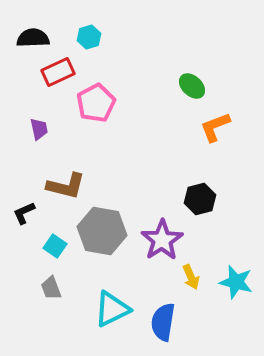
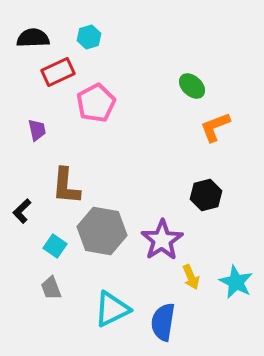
purple trapezoid: moved 2 px left, 1 px down
brown L-shape: rotated 81 degrees clockwise
black hexagon: moved 6 px right, 4 px up
black L-shape: moved 2 px left, 2 px up; rotated 20 degrees counterclockwise
cyan star: rotated 12 degrees clockwise
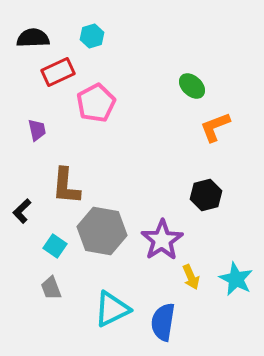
cyan hexagon: moved 3 px right, 1 px up
cyan star: moved 3 px up
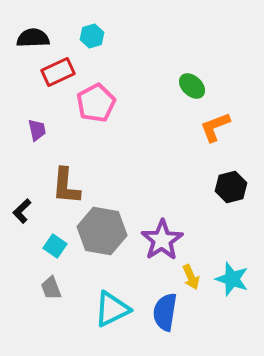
black hexagon: moved 25 px right, 8 px up
cyan star: moved 4 px left; rotated 8 degrees counterclockwise
blue semicircle: moved 2 px right, 10 px up
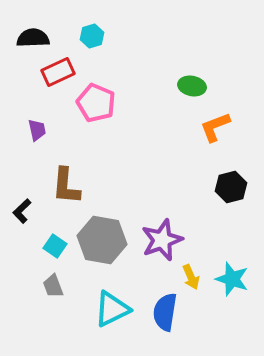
green ellipse: rotated 32 degrees counterclockwise
pink pentagon: rotated 21 degrees counterclockwise
gray hexagon: moved 9 px down
purple star: rotated 12 degrees clockwise
gray trapezoid: moved 2 px right, 2 px up
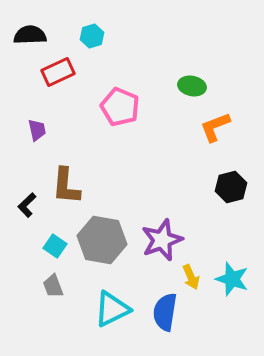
black semicircle: moved 3 px left, 3 px up
pink pentagon: moved 24 px right, 4 px down
black L-shape: moved 5 px right, 6 px up
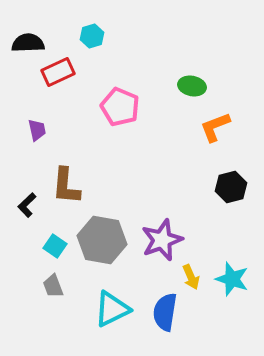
black semicircle: moved 2 px left, 8 px down
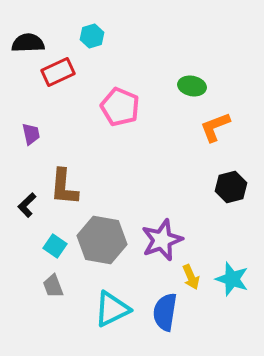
purple trapezoid: moved 6 px left, 4 px down
brown L-shape: moved 2 px left, 1 px down
